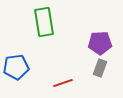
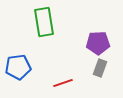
purple pentagon: moved 2 px left
blue pentagon: moved 2 px right
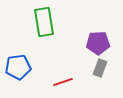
red line: moved 1 px up
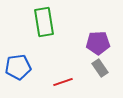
gray rectangle: rotated 54 degrees counterclockwise
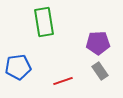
gray rectangle: moved 3 px down
red line: moved 1 px up
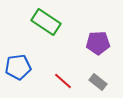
green rectangle: moved 2 px right; rotated 48 degrees counterclockwise
gray rectangle: moved 2 px left, 11 px down; rotated 18 degrees counterclockwise
red line: rotated 60 degrees clockwise
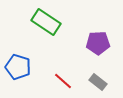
blue pentagon: rotated 25 degrees clockwise
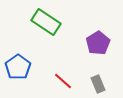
purple pentagon: rotated 30 degrees counterclockwise
blue pentagon: rotated 20 degrees clockwise
gray rectangle: moved 2 px down; rotated 30 degrees clockwise
